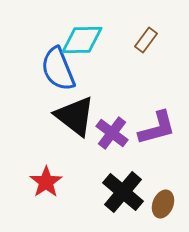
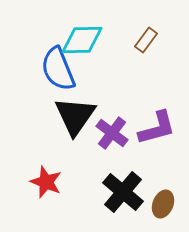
black triangle: rotated 27 degrees clockwise
red star: rotated 16 degrees counterclockwise
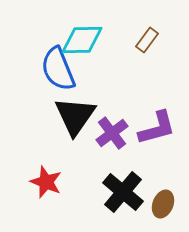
brown rectangle: moved 1 px right
purple cross: rotated 16 degrees clockwise
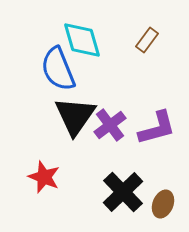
cyan diamond: rotated 75 degrees clockwise
purple cross: moved 2 px left, 8 px up
red star: moved 2 px left, 5 px up
black cross: rotated 6 degrees clockwise
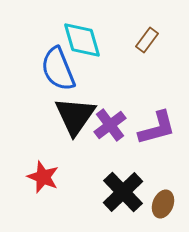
red star: moved 1 px left
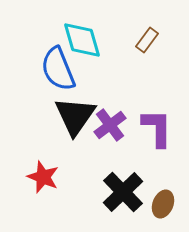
purple L-shape: rotated 75 degrees counterclockwise
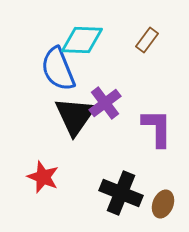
cyan diamond: rotated 72 degrees counterclockwise
purple cross: moved 5 px left, 22 px up
black cross: moved 2 px left, 1 px down; rotated 24 degrees counterclockwise
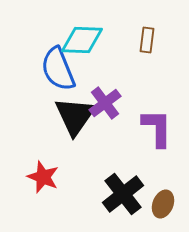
brown rectangle: rotated 30 degrees counterclockwise
black cross: moved 2 px right, 1 px down; rotated 30 degrees clockwise
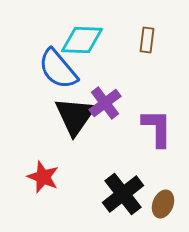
blue semicircle: rotated 18 degrees counterclockwise
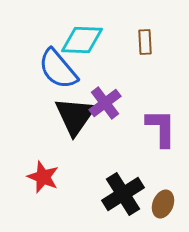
brown rectangle: moved 2 px left, 2 px down; rotated 10 degrees counterclockwise
purple L-shape: moved 4 px right
black cross: rotated 6 degrees clockwise
